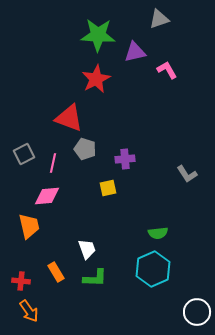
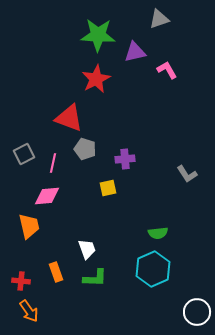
orange rectangle: rotated 12 degrees clockwise
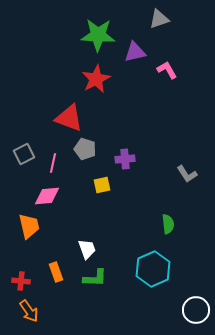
yellow square: moved 6 px left, 3 px up
green semicircle: moved 10 px right, 9 px up; rotated 90 degrees counterclockwise
white circle: moved 1 px left, 2 px up
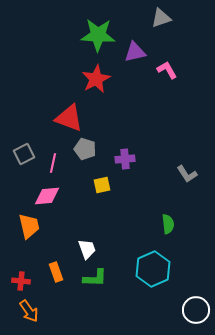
gray triangle: moved 2 px right, 1 px up
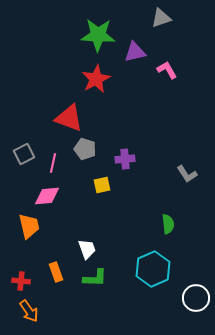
white circle: moved 12 px up
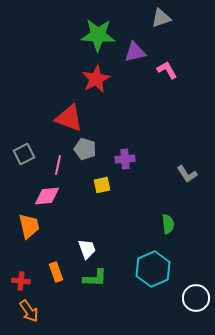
pink line: moved 5 px right, 2 px down
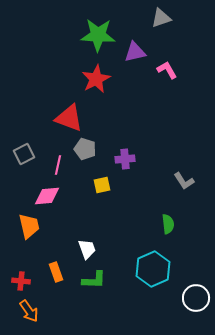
gray L-shape: moved 3 px left, 7 px down
green L-shape: moved 1 px left, 2 px down
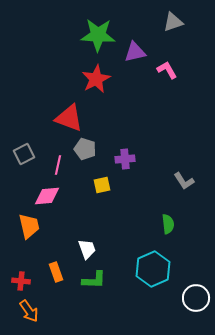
gray triangle: moved 12 px right, 4 px down
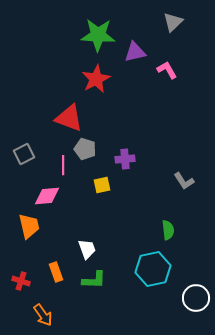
gray triangle: rotated 25 degrees counterclockwise
pink line: moved 5 px right; rotated 12 degrees counterclockwise
green semicircle: moved 6 px down
cyan hexagon: rotated 12 degrees clockwise
red cross: rotated 12 degrees clockwise
orange arrow: moved 14 px right, 4 px down
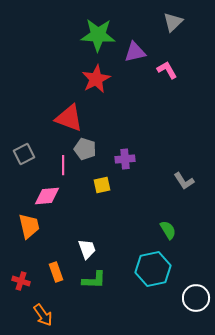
green semicircle: rotated 24 degrees counterclockwise
